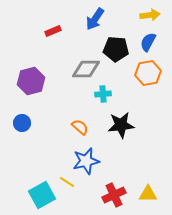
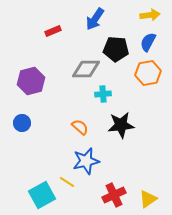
yellow triangle: moved 5 px down; rotated 36 degrees counterclockwise
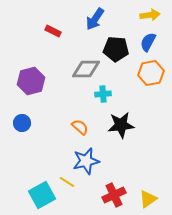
red rectangle: rotated 49 degrees clockwise
orange hexagon: moved 3 px right
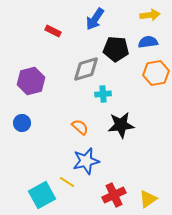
blue semicircle: rotated 54 degrees clockwise
gray diamond: rotated 16 degrees counterclockwise
orange hexagon: moved 5 px right
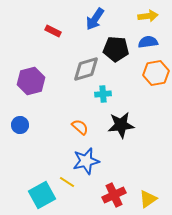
yellow arrow: moved 2 px left, 1 px down
blue circle: moved 2 px left, 2 px down
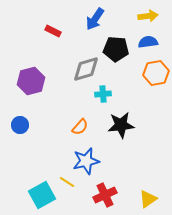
orange semicircle: rotated 90 degrees clockwise
red cross: moved 9 px left
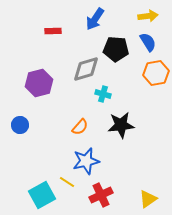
red rectangle: rotated 28 degrees counterclockwise
blue semicircle: rotated 66 degrees clockwise
purple hexagon: moved 8 px right, 2 px down
cyan cross: rotated 21 degrees clockwise
red cross: moved 4 px left
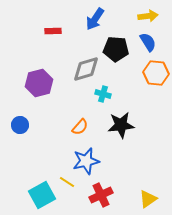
orange hexagon: rotated 15 degrees clockwise
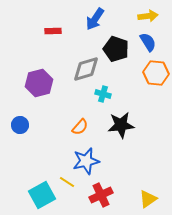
black pentagon: rotated 15 degrees clockwise
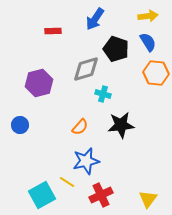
yellow triangle: rotated 18 degrees counterclockwise
